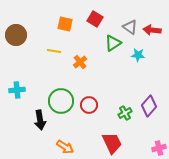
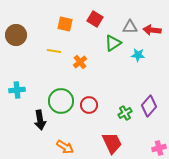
gray triangle: rotated 35 degrees counterclockwise
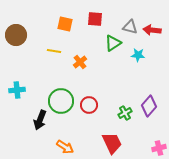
red square: rotated 28 degrees counterclockwise
gray triangle: rotated 14 degrees clockwise
black arrow: rotated 30 degrees clockwise
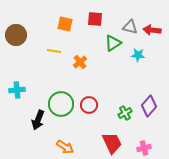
green circle: moved 3 px down
black arrow: moved 2 px left
pink cross: moved 15 px left
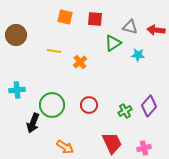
orange square: moved 7 px up
red arrow: moved 4 px right
green circle: moved 9 px left, 1 px down
green cross: moved 2 px up
black arrow: moved 5 px left, 3 px down
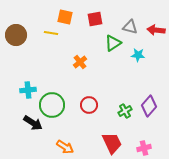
red square: rotated 14 degrees counterclockwise
yellow line: moved 3 px left, 18 px up
cyan cross: moved 11 px right
black arrow: rotated 78 degrees counterclockwise
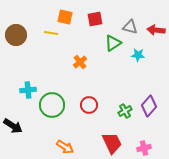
black arrow: moved 20 px left, 3 px down
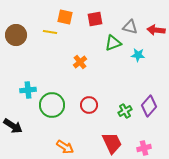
yellow line: moved 1 px left, 1 px up
green triangle: rotated 12 degrees clockwise
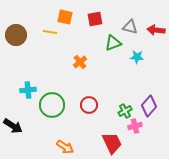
cyan star: moved 1 px left, 2 px down
pink cross: moved 9 px left, 22 px up
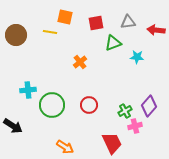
red square: moved 1 px right, 4 px down
gray triangle: moved 2 px left, 5 px up; rotated 21 degrees counterclockwise
